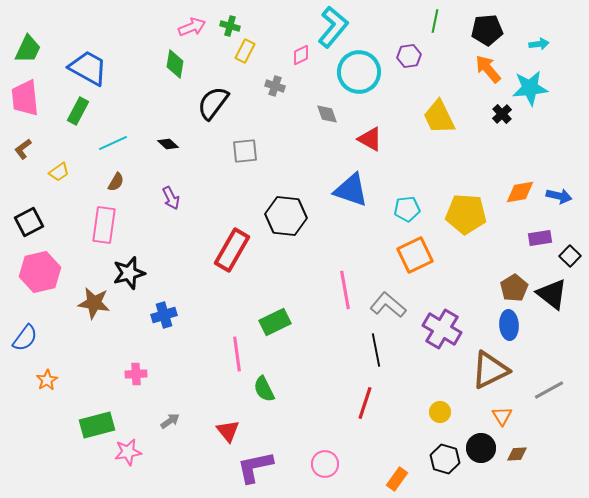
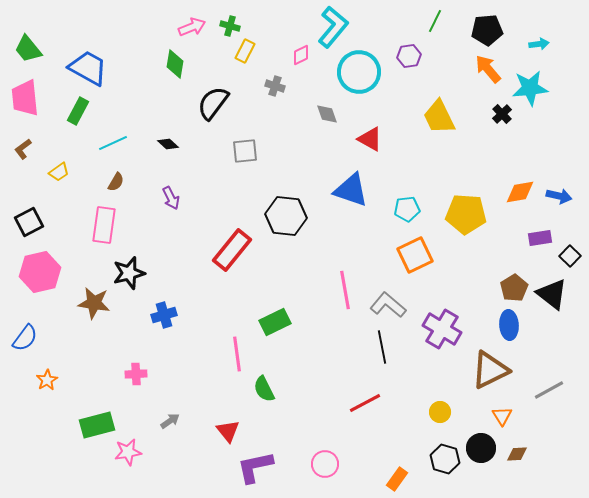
green line at (435, 21): rotated 15 degrees clockwise
green trapezoid at (28, 49): rotated 116 degrees clockwise
red rectangle at (232, 250): rotated 9 degrees clockwise
black line at (376, 350): moved 6 px right, 3 px up
red line at (365, 403): rotated 44 degrees clockwise
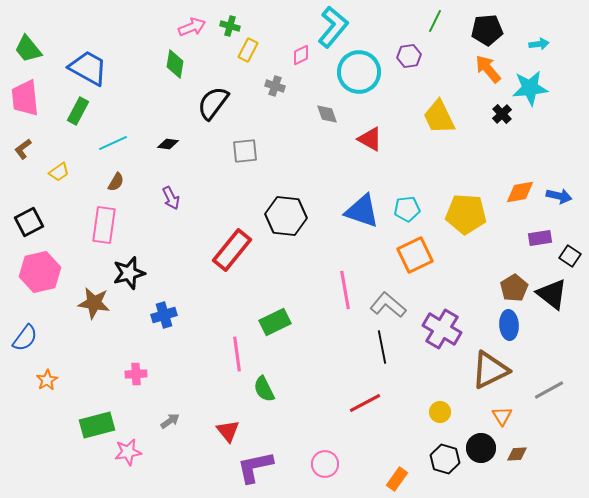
yellow rectangle at (245, 51): moved 3 px right, 1 px up
black diamond at (168, 144): rotated 35 degrees counterclockwise
blue triangle at (351, 190): moved 11 px right, 21 px down
black square at (570, 256): rotated 10 degrees counterclockwise
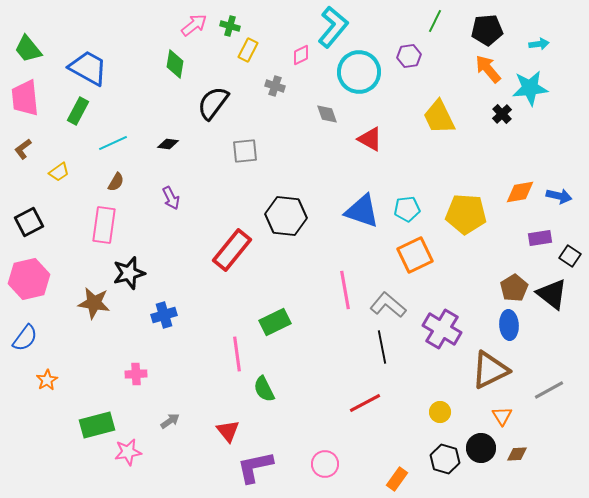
pink arrow at (192, 27): moved 2 px right, 2 px up; rotated 16 degrees counterclockwise
pink hexagon at (40, 272): moved 11 px left, 7 px down
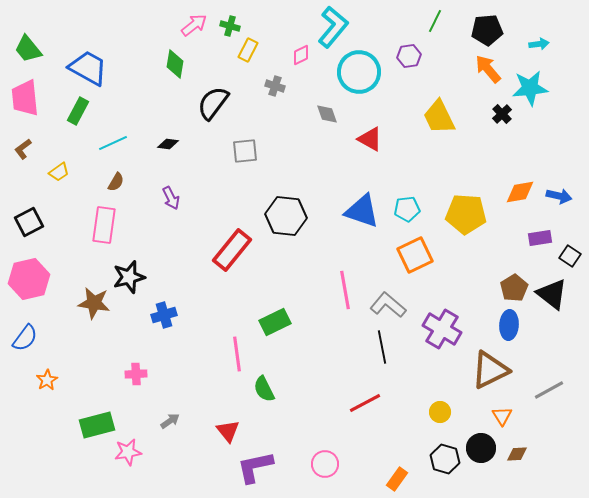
black star at (129, 273): moved 4 px down
blue ellipse at (509, 325): rotated 8 degrees clockwise
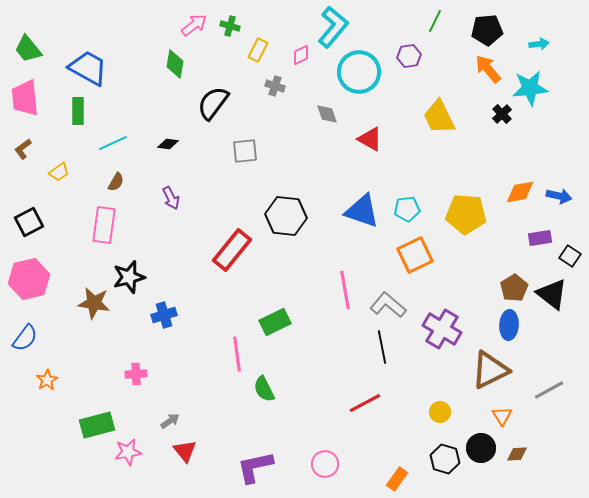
yellow rectangle at (248, 50): moved 10 px right
green rectangle at (78, 111): rotated 28 degrees counterclockwise
red triangle at (228, 431): moved 43 px left, 20 px down
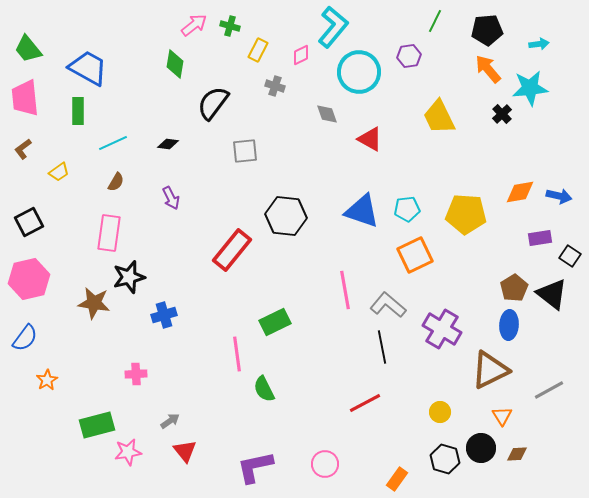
pink rectangle at (104, 225): moved 5 px right, 8 px down
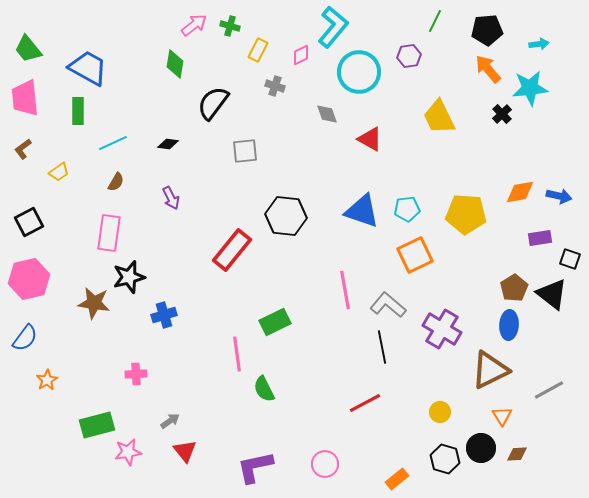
black square at (570, 256): moved 3 px down; rotated 15 degrees counterclockwise
orange rectangle at (397, 479): rotated 15 degrees clockwise
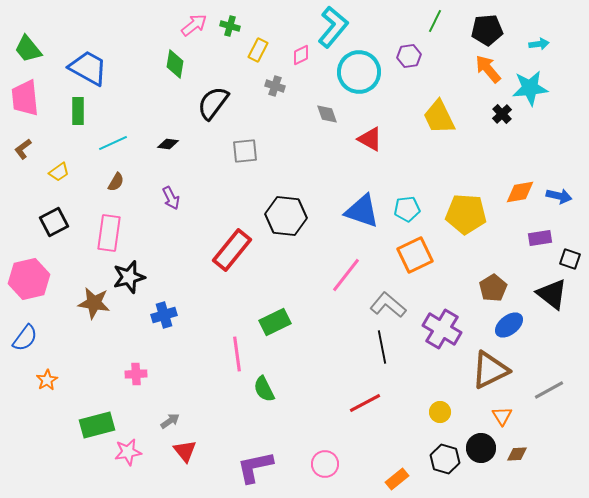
black square at (29, 222): moved 25 px right
brown pentagon at (514, 288): moved 21 px left
pink line at (345, 290): moved 1 px right, 15 px up; rotated 48 degrees clockwise
blue ellipse at (509, 325): rotated 48 degrees clockwise
